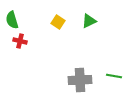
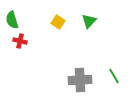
green triangle: rotated 21 degrees counterclockwise
green line: rotated 49 degrees clockwise
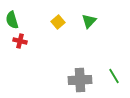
yellow square: rotated 16 degrees clockwise
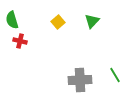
green triangle: moved 3 px right
green line: moved 1 px right, 1 px up
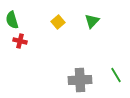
green line: moved 1 px right
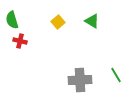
green triangle: rotated 42 degrees counterclockwise
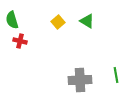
green triangle: moved 5 px left
green line: rotated 21 degrees clockwise
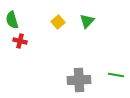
green triangle: rotated 42 degrees clockwise
green line: rotated 70 degrees counterclockwise
gray cross: moved 1 px left
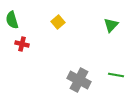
green triangle: moved 24 px right, 4 px down
red cross: moved 2 px right, 3 px down
gray cross: rotated 30 degrees clockwise
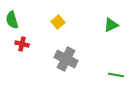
green triangle: rotated 21 degrees clockwise
gray cross: moved 13 px left, 21 px up
